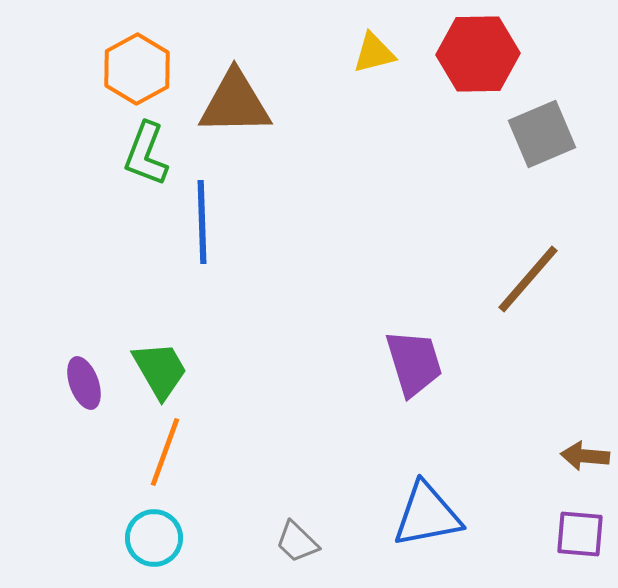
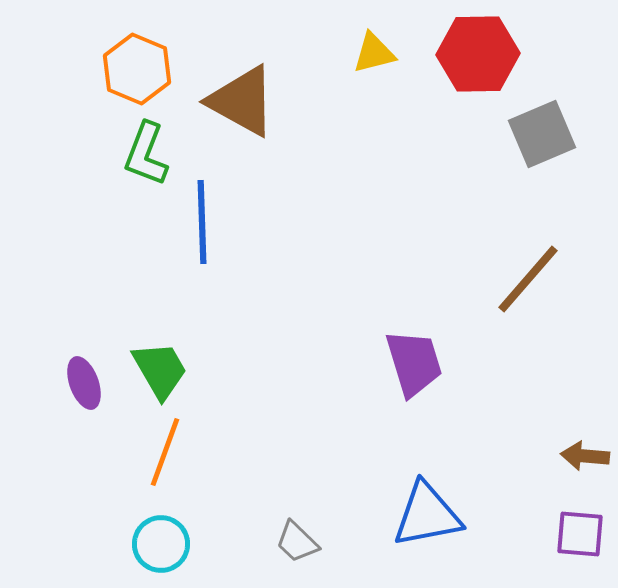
orange hexagon: rotated 8 degrees counterclockwise
brown triangle: moved 7 px right, 2 px up; rotated 30 degrees clockwise
cyan circle: moved 7 px right, 6 px down
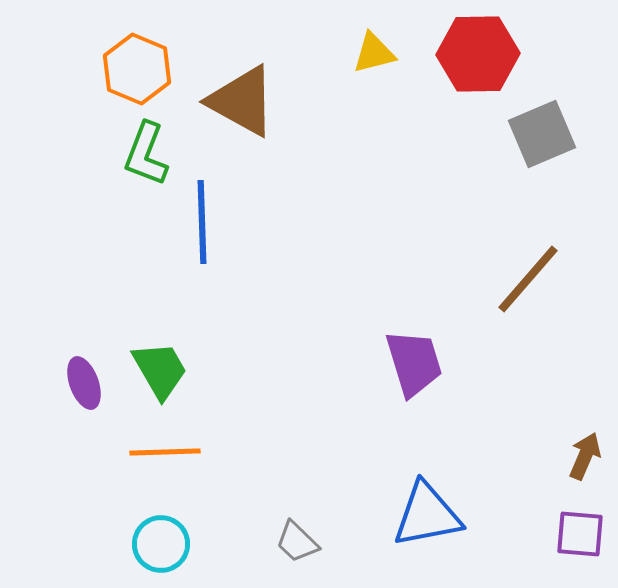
orange line: rotated 68 degrees clockwise
brown arrow: rotated 108 degrees clockwise
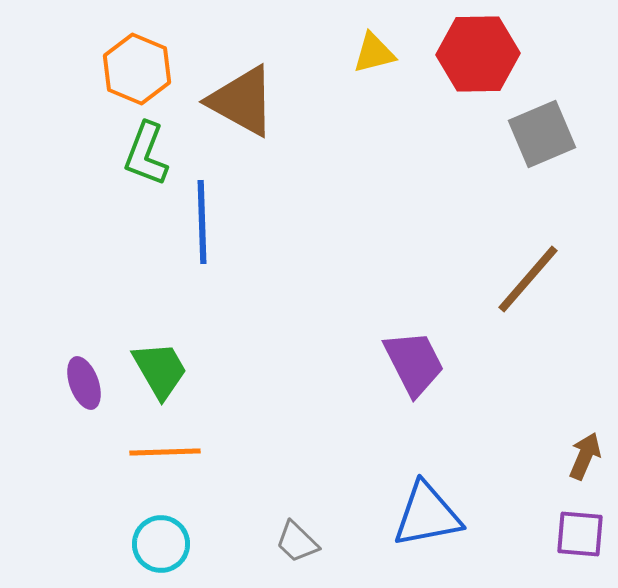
purple trapezoid: rotated 10 degrees counterclockwise
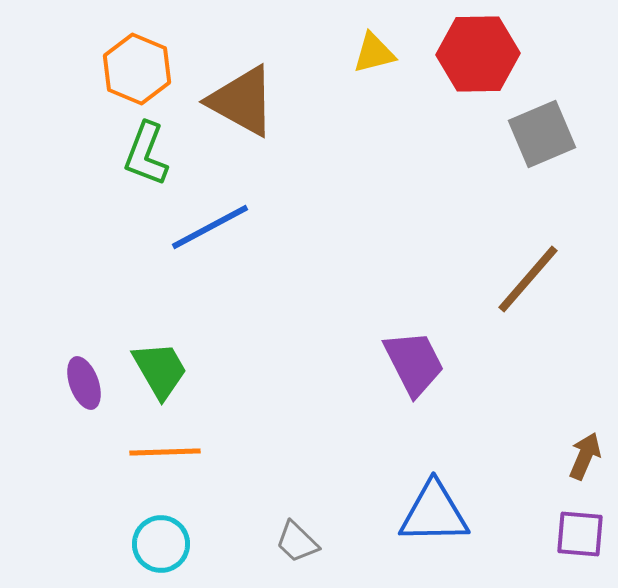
blue line: moved 8 px right, 5 px down; rotated 64 degrees clockwise
blue triangle: moved 7 px right, 2 px up; rotated 10 degrees clockwise
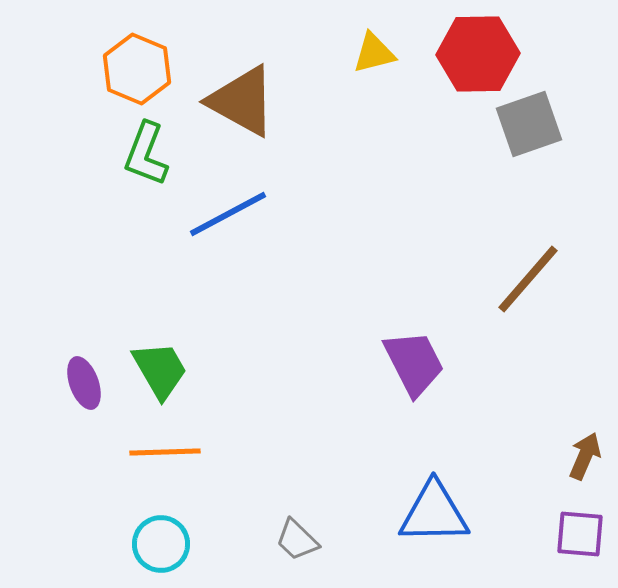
gray square: moved 13 px left, 10 px up; rotated 4 degrees clockwise
blue line: moved 18 px right, 13 px up
gray trapezoid: moved 2 px up
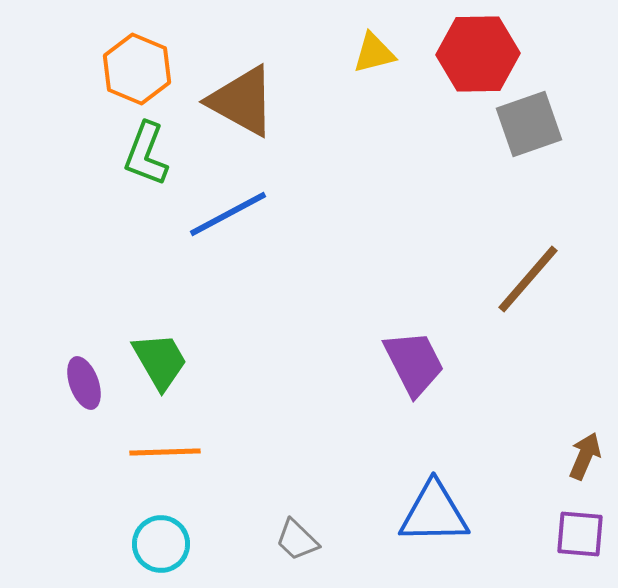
green trapezoid: moved 9 px up
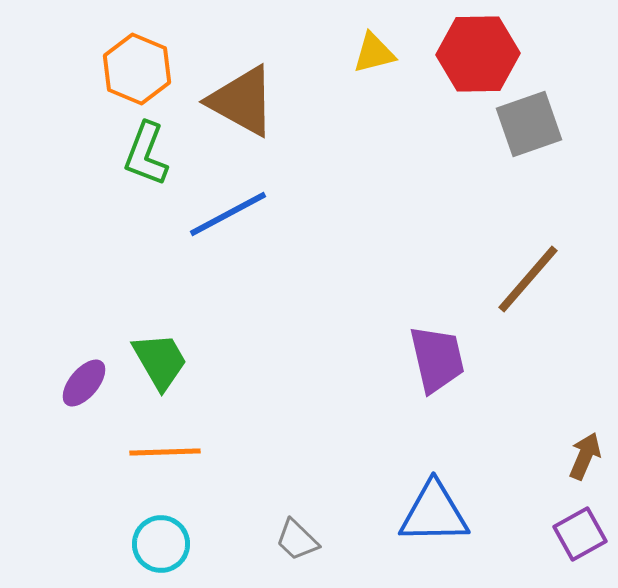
purple trapezoid: moved 23 px right, 4 px up; rotated 14 degrees clockwise
purple ellipse: rotated 60 degrees clockwise
purple square: rotated 34 degrees counterclockwise
